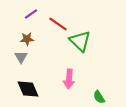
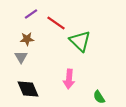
red line: moved 2 px left, 1 px up
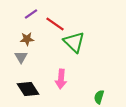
red line: moved 1 px left, 1 px down
green triangle: moved 6 px left, 1 px down
pink arrow: moved 8 px left
black diamond: rotated 10 degrees counterclockwise
green semicircle: rotated 48 degrees clockwise
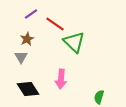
brown star: rotated 24 degrees counterclockwise
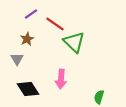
gray triangle: moved 4 px left, 2 px down
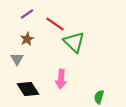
purple line: moved 4 px left
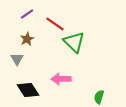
pink arrow: rotated 84 degrees clockwise
black diamond: moved 1 px down
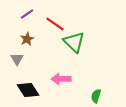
green semicircle: moved 3 px left, 1 px up
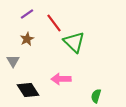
red line: moved 1 px left, 1 px up; rotated 18 degrees clockwise
gray triangle: moved 4 px left, 2 px down
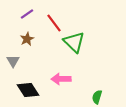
green semicircle: moved 1 px right, 1 px down
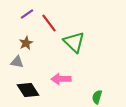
red line: moved 5 px left
brown star: moved 1 px left, 4 px down
gray triangle: moved 4 px right, 1 px down; rotated 48 degrees counterclockwise
